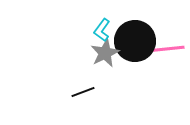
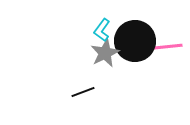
pink line: moved 2 px left, 2 px up
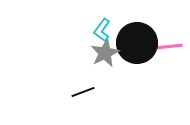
black circle: moved 2 px right, 2 px down
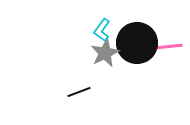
black line: moved 4 px left
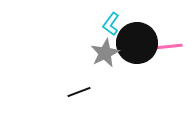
cyan L-shape: moved 9 px right, 6 px up
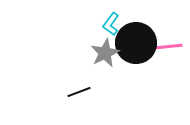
black circle: moved 1 px left
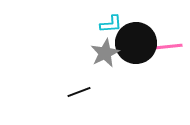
cyan L-shape: rotated 130 degrees counterclockwise
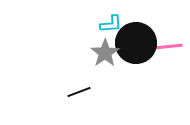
gray star: rotated 8 degrees counterclockwise
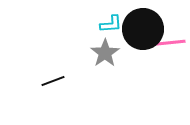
black circle: moved 7 px right, 14 px up
pink line: moved 3 px right, 4 px up
black line: moved 26 px left, 11 px up
